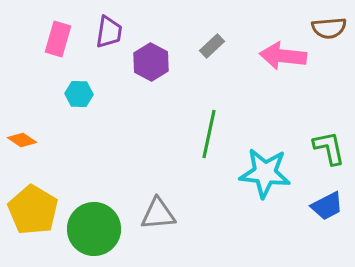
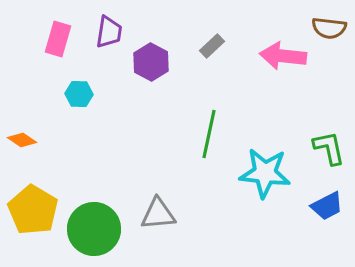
brown semicircle: rotated 12 degrees clockwise
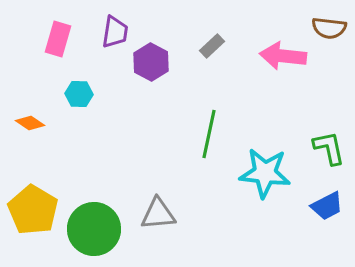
purple trapezoid: moved 6 px right
orange diamond: moved 8 px right, 17 px up
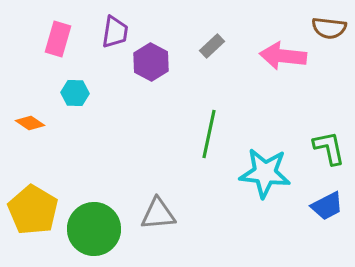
cyan hexagon: moved 4 px left, 1 px up
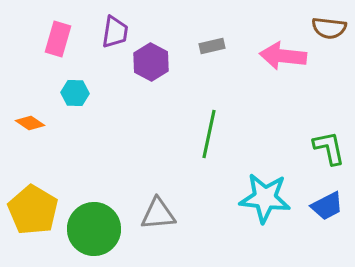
gray rectangle: rotated 30 degrees clockwise
cyan star: moved 25 px down
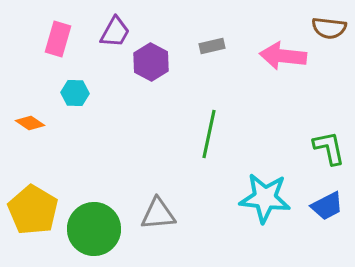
purple trapezoid: rotated 20 degrees clockwise
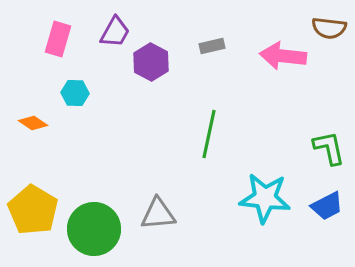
orange diamond: moved 3 px right
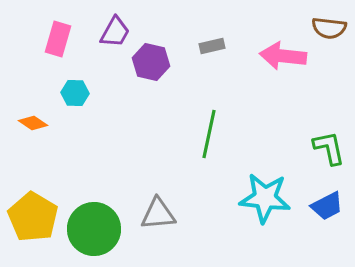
purple hexagon: rotated 15 degrees counterclockwise
yellow pentagon: moved 7 px down
